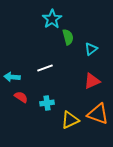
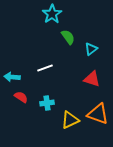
cyan star: moved 5 px up
green semicircle: rotated 21 degrees counterclockwise
red triangle: moved 2 px up; rotated 42 degrees clockwise
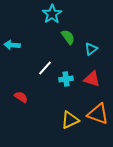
white line: rotated 28 degrees counterclockwise
cyan arrow: moved 32 px up
cyan cross: moved 19 px right, 24 px up
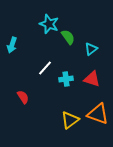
cyan star: moved 3 px left, 10 px down; rotated 18 degrees counterclockwise
cyan arrow: rotated 77 degrees counterclockwise
red semicircle: moved 2 px right; rotated 24 degrees clockwise
yellow triangle: rotated 12 degrees counterclockwise
